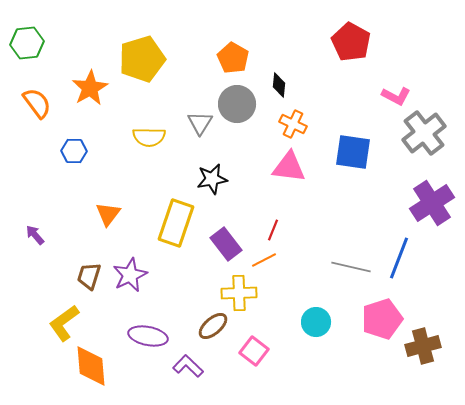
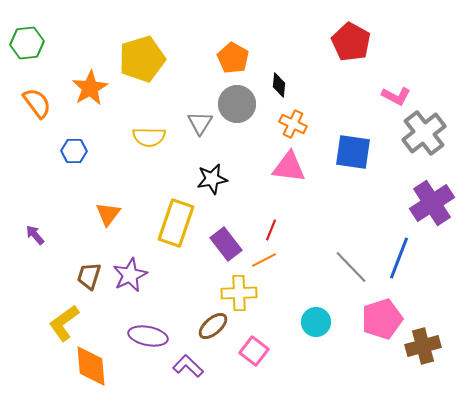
red line: moved 2 px left
gray line: rotated 33 degrees clockwise
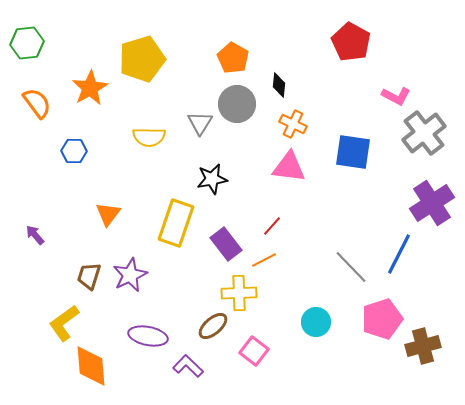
red line: moved 1 px right, 4 px up; rotated 20 degrees clockwise
blue line: moved 4 px up; rotated 6 degrees clockwise
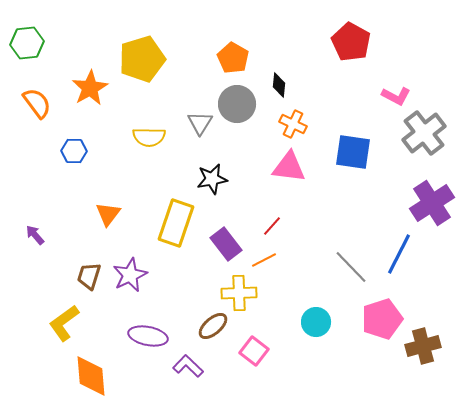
orange diamond: moved 10 px down
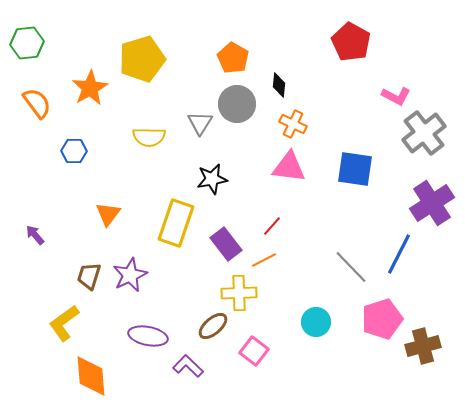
blue square: moved 2 px right, 17 px down
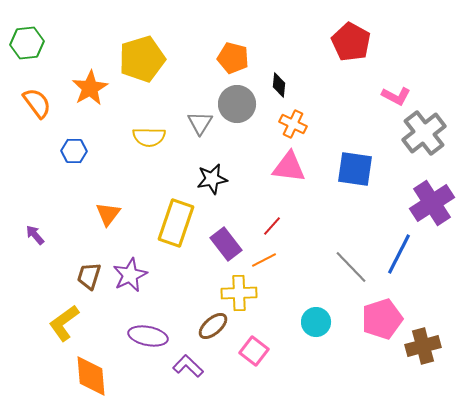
orange pentagon: rotated 16 degrees counterclockwise
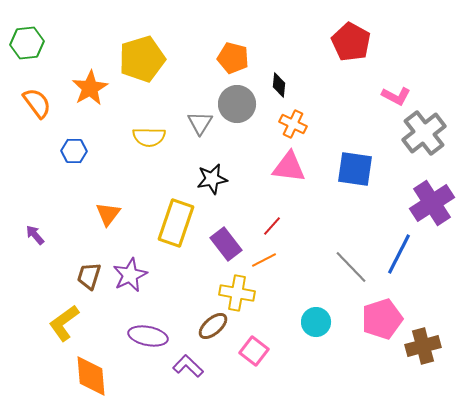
yellow cross: moved 2 px left; rotated 12 degrees clockwise
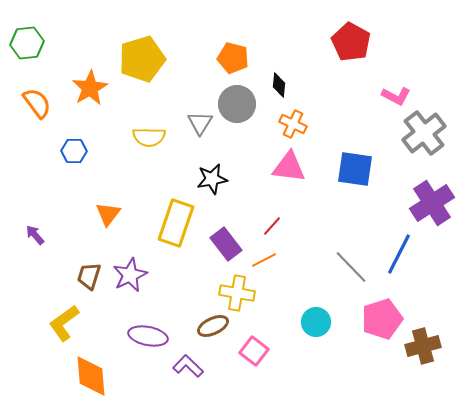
brown ellipse: rotated 16 degrees clockwise
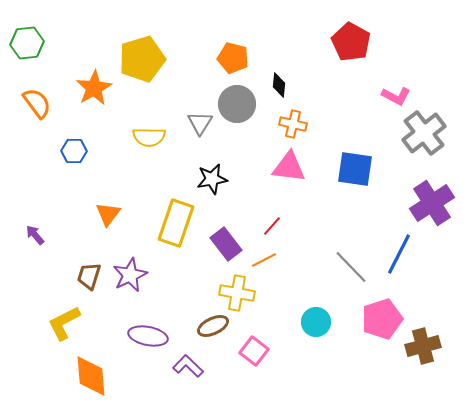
orange star: moved 4 px right
orange cross: rotated 12 degrees counterclockwise
yellow L-shape: rotated 9 degrees clockwise
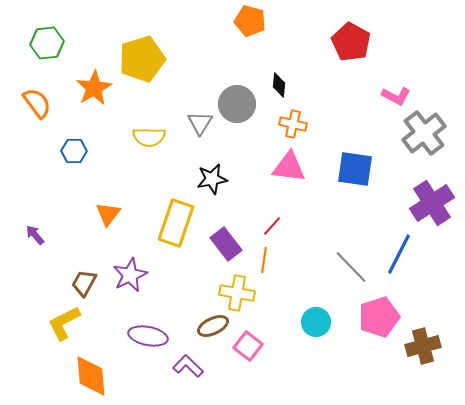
green hexagon: moved 20 px right
orange pentagon: moved 17 px right, 37 px up
orange line: rotated 55 degrees counterclockwise
brown trapezoid: moved 5 px left, 7 px down; rotated 12 degrees clockwise
pink pentagon: moved 3 px left, 2 px up
pink square: moved 6 px left, 5 px up
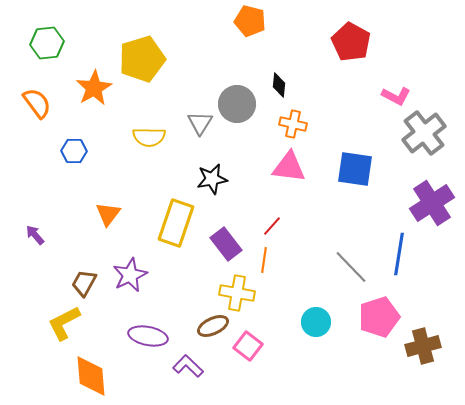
blue line: rotated 18 degrees counterclockwise
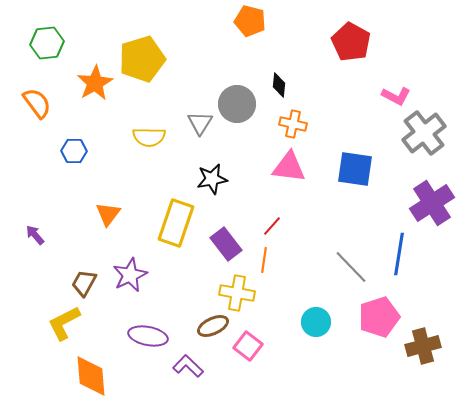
orange star: moved 1 px right, 5 px up
